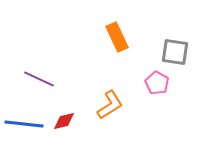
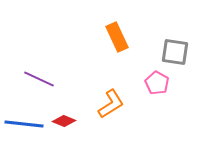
orange L-shape: moved 1 px right, 1 px up
red diamond: rotated 35 degrees clockwise
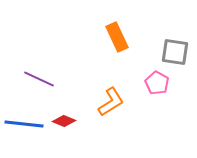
orange L-shape: moved 2 px up
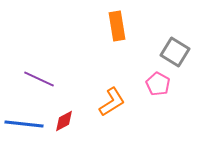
orange rectangle: moved 11 px up; rotated 16 degrees clockwise
gray square: rotated 24 degrees clockwise
pink pentagon: moved 1 px right, 1 px down
orange L-shape: moved 1 px right
red diamond: rotated 50 degrees counterclockwise
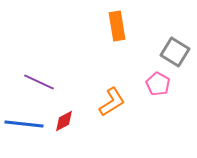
purple line: moved 3 px down
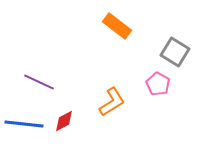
orange rectangle: rotated 44 degrees counterclockwise
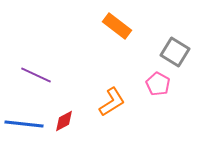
purple line: moved 3 px left, 7 px up
